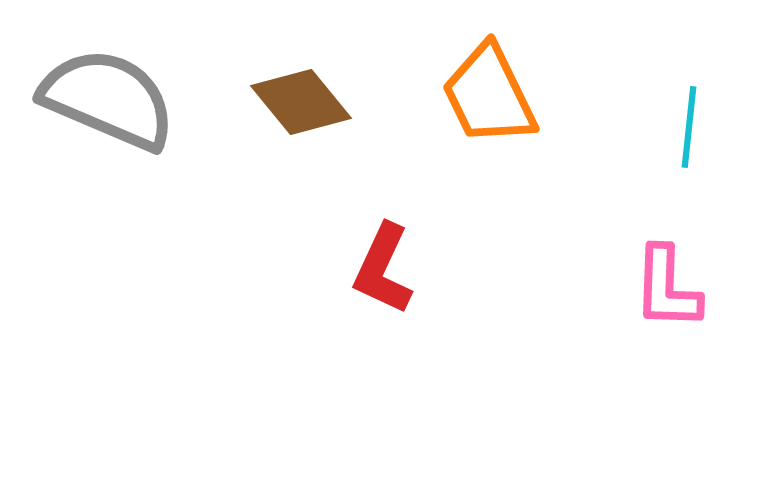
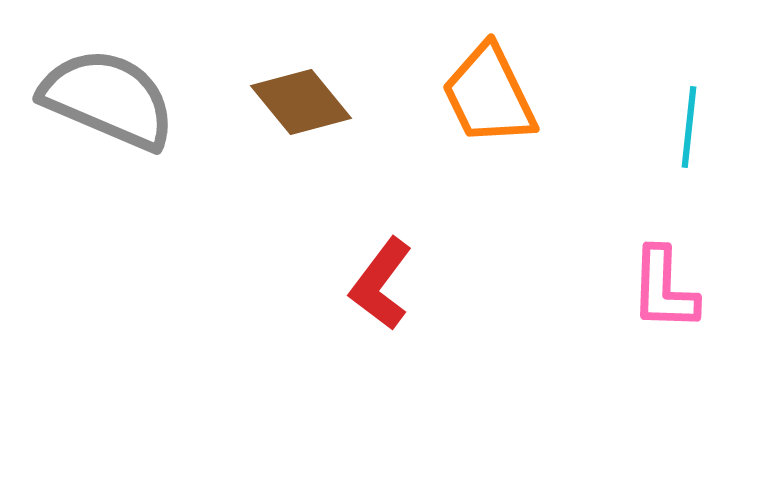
red L-shape: moved 2 px left, 15 px down; rotated 12 degrees clockwise
pink L-shape: moved 3 px left, 1 px down
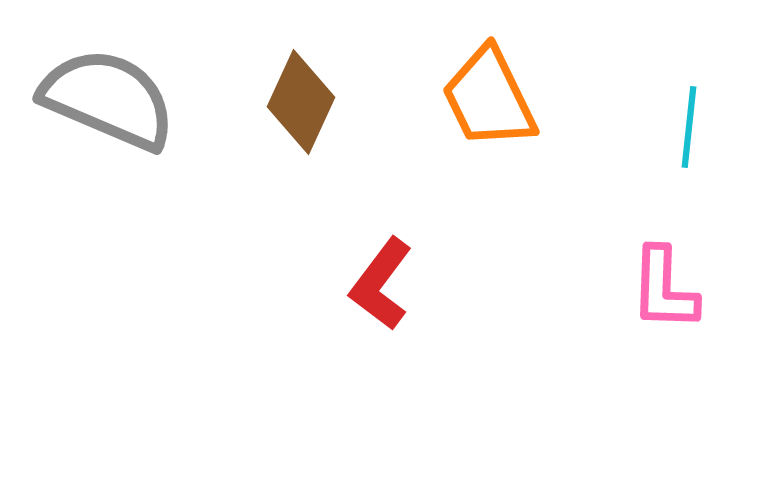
orange trapezoid: moved 3 px down
brown diamond: rotated 64 degrees clockwise
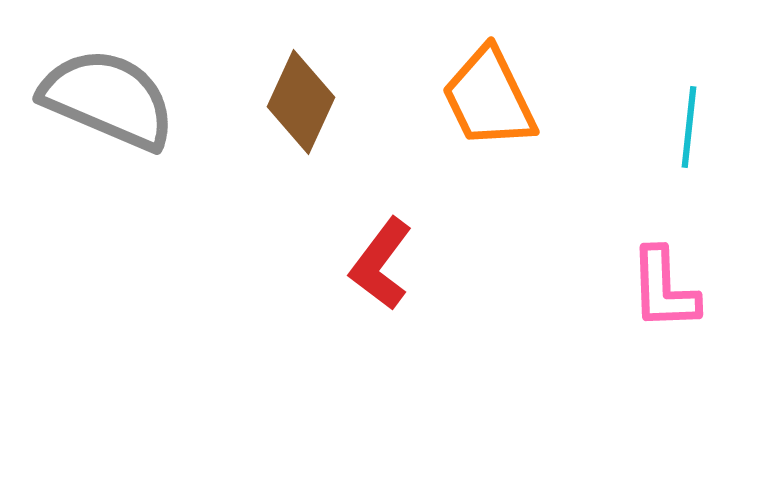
red L-shape: moved 20 px up
pink L-shape: rotated 4 degrees counterclockwise
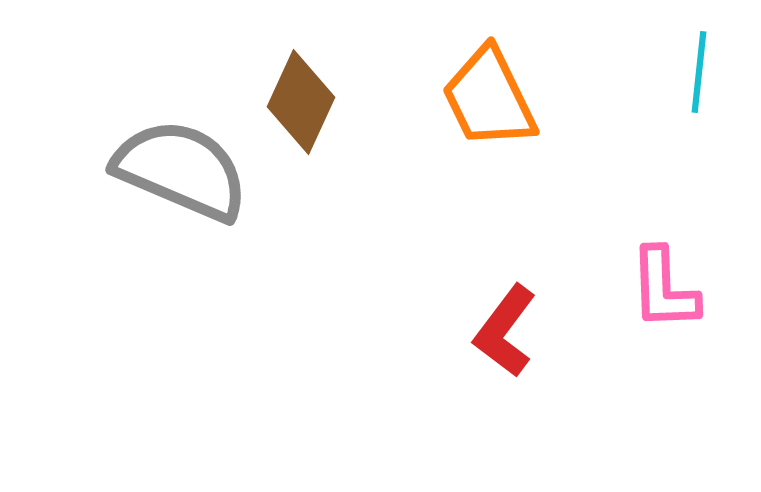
gray semicircle: moved 73 px right, 71 px down
cyan line: moved 10 px right, 55 px up
red L-shape: moved 124 px right, 67 px down
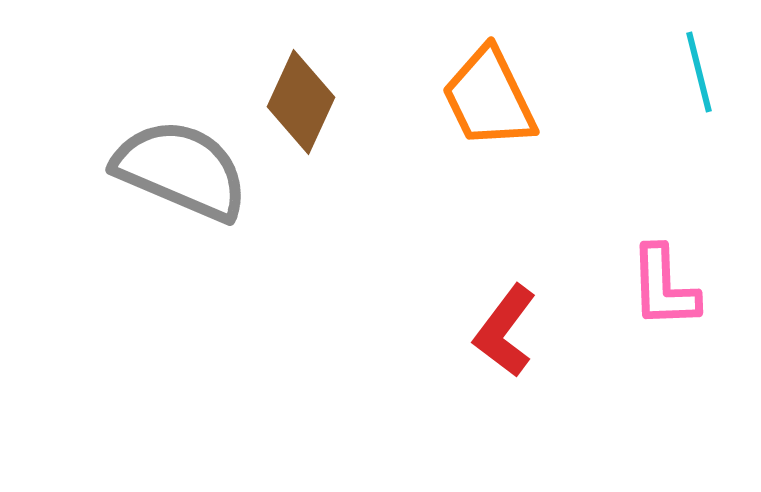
cyan line: rotated 20 degrees counterclockwise
pink L-shape: moved 2 px up
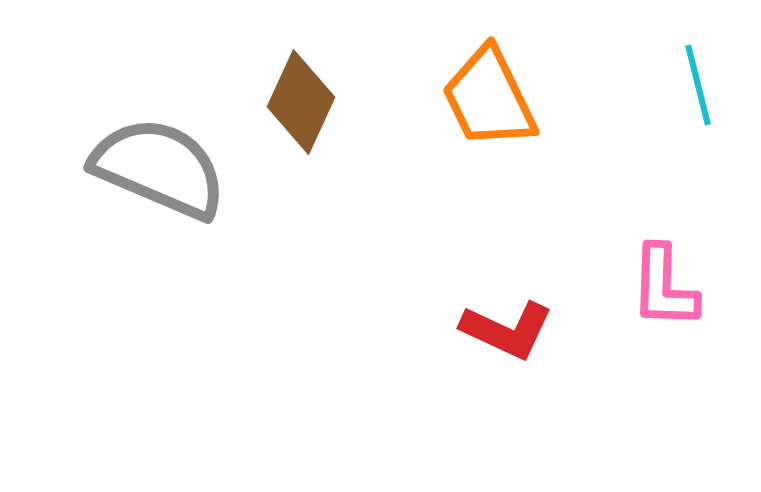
cyan line: moved 1 px left, 13 px down
gray semicircle: moved 22 px left, 2 px up
pink L-shape: rotated 4 degrees clockwise
red L-shape: moved 2 px right, 1 px up; rotated 102 degrees counterclockwise
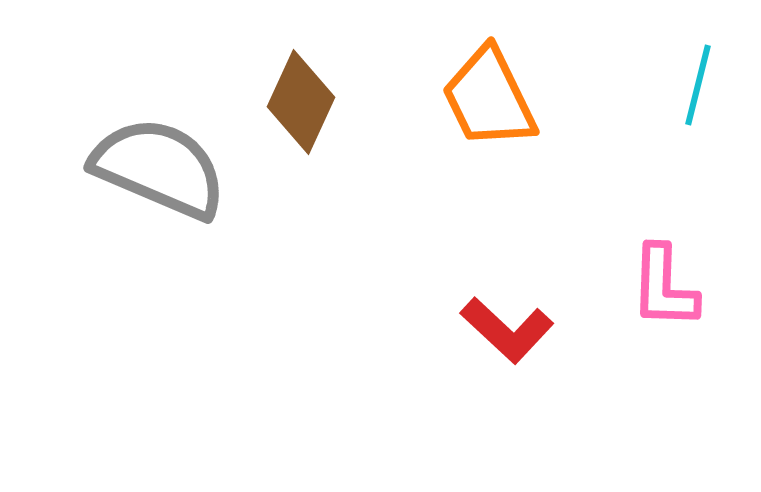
cyan line: rotated 28 degrees clockwise
red L-shape: rotated 18 degrees clockwise
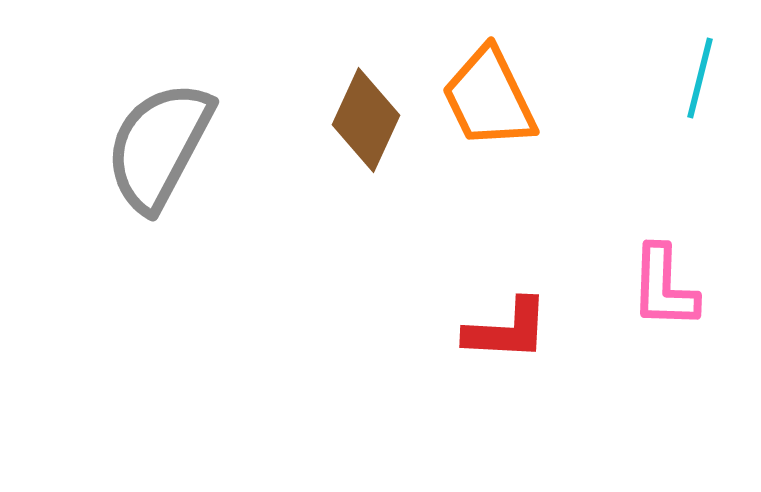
cyan line: moved 2 px right, 7 px up
brown diamond: moved 65 px right, 18 px down
gray semicircle: moved 22 px up; rotated 85 degrees counterclockwise
red L-shape: rotated 40 degrees counterclockwise
